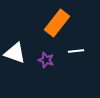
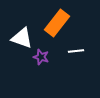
white triangle: moved 7 px right, 15 px up
purple star: moved 5 px left, 3 px up
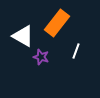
white triangle: moved 1 px right, 2 px up; rotated 10 degrees clockwise
white line: rotated 63 degrees counterclockwise
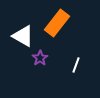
white line: moved 14 px down
purple star: moved 1 px left, 1 px down; rotated 21 degrees clockwise
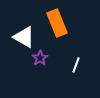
orange rectangle: rotated 60 degrees counterclockwise
white triangle: moved 1 px right, 1 px down
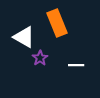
white line: rotated 70 degrees clockwise
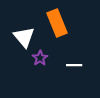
white triangle: rotated 20 degrees clockwise
white line: moved 2 px left
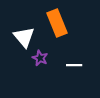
purple star: rotated 14 degrees counterclockwise
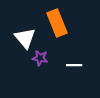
white triangle: moved 1 px right, 1 px down
purple star: rotated 14 degrees counterclockwise
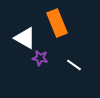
white triangle: rotated 20 degrees counterclockwise
white line: rotated 35 degrees clockwise
